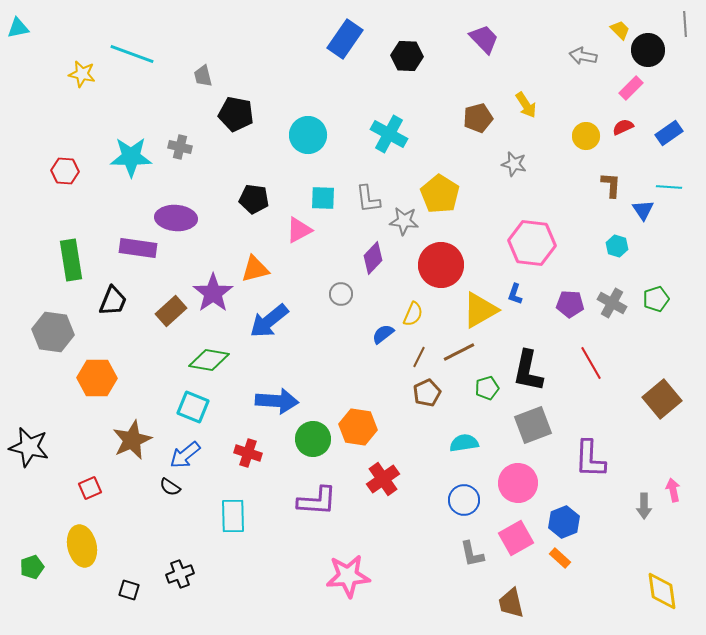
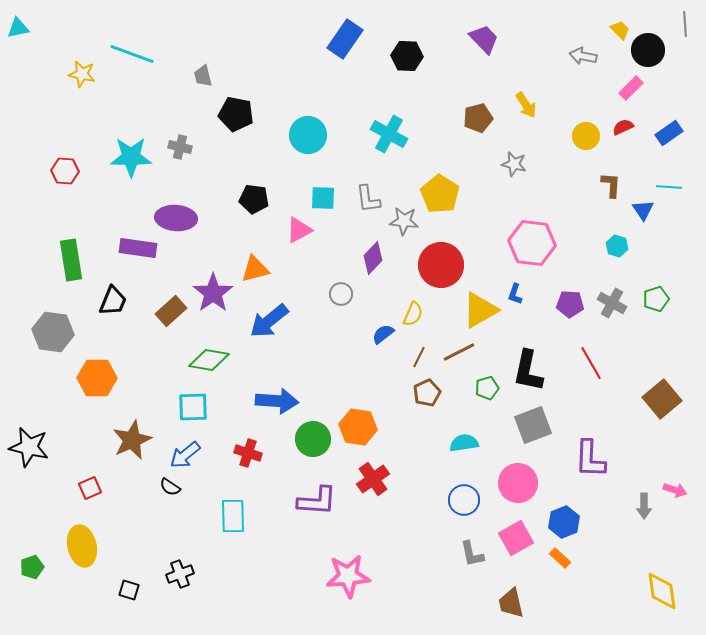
cyan square at (193, 407): rotated 24 degrees counterclockwise
red cross at (383, 479): moved 10 px left
pink arrow at (673, 490): moved 2 px right; rotated 120 degrees clockwise
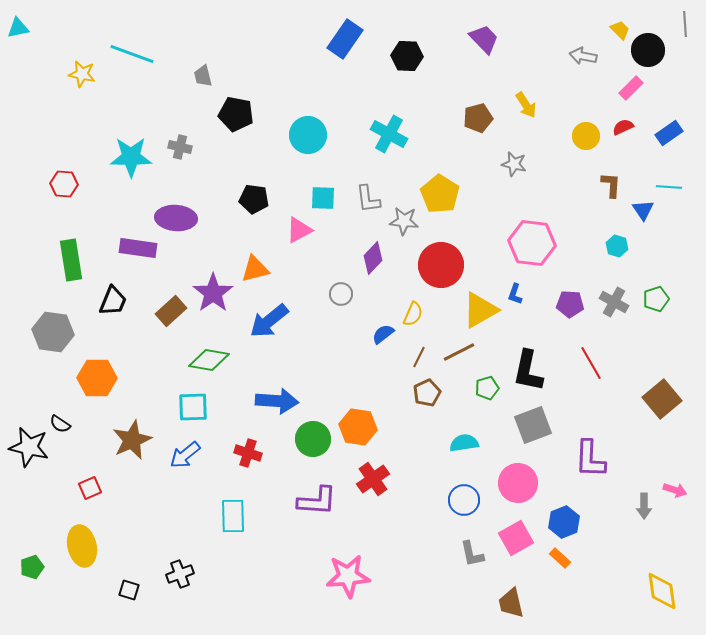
red hexagon at (65, 171): moved 1 px left, 13 px down
gray cross at (612, 303): moved 2 px right, 1 px up
black semicircle at (170, 487): moved 110 px left, 63 px up
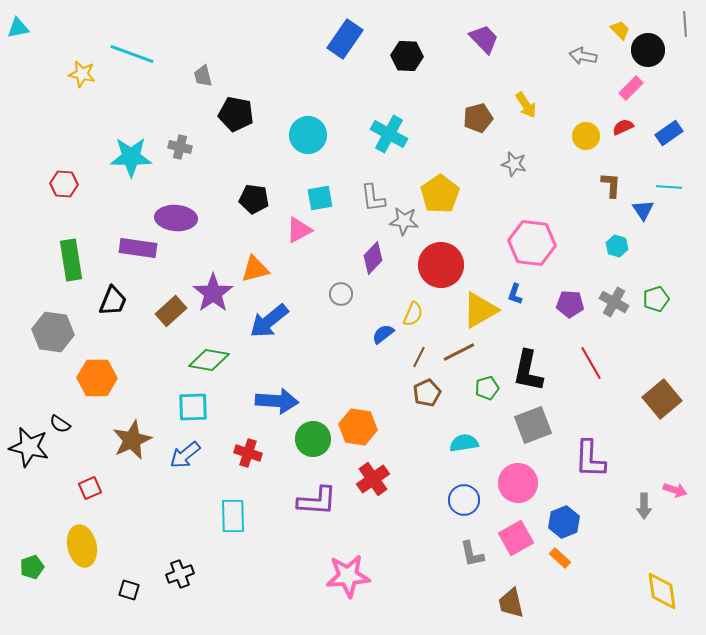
yellow pentagon at (440, 194): rotated 6 degrees clockwise
cyan square at (323, 198): moved 3 px left; rotated 12 degrees counterclockwise
gray L-shape at (368, 199): moved 5 px right, 1 px up
